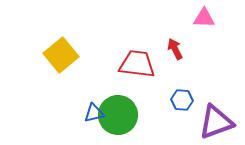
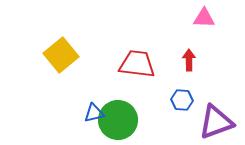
red arrow: moved 14 px right, 11 px down; rotated 25 degrees clockwise
green circle: moved 5 px down
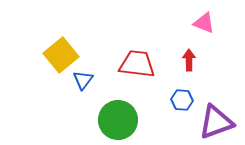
pink triangle: moved 5 px down; rotated 20 degrees clockwise
blue triangle: moved 11 px left, 33 px up; rotated 40 degrees counterclockwise
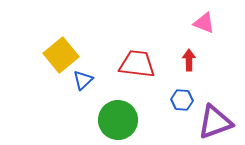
blue triangle: rotated 10 degrees clockwise
purple triangle: moved 1 px left
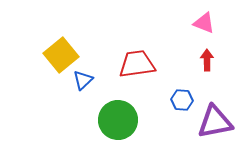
red arrow: moved 18 px right
red trapezoid: rotated 15 degrees counterclockwise
purple triangle: rotated 9 degrees clockwise
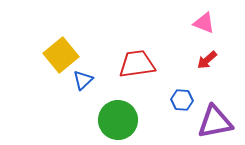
red arrow: rotated 130 degrees counterclockwise
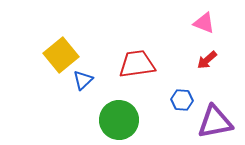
green circle: moved 1 px right
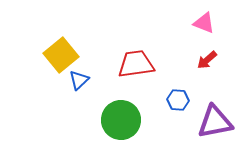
red trapezoid: moved 1 px left
blue triangle: moved 4 px left
blue hexagon: moved 4 px left
green circle: moved 2 px right
